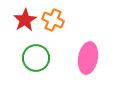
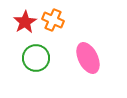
red star: moved 2 px down
pink ellipse: rotated 36 degrees counterclockwise
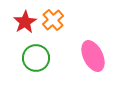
orange cross: rotated 25 degrees clockwise
pink ellipse: moved 5 px right, 2 px up
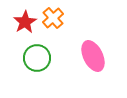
orange cross: moved 2 px up
green circle: moved 1 px right
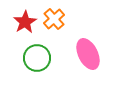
orange cross: moved 1 px right, 1 px down
pink ellipse: moved 5 px left, 2 px up
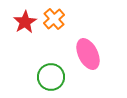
green circle: moved 14 px right, 19 px down
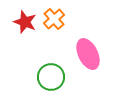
red star: rotated 20 degrees counterclockwise
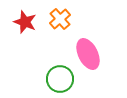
orange cross: moved 6 px right
green circle: moved 9 px right, 2 px down
